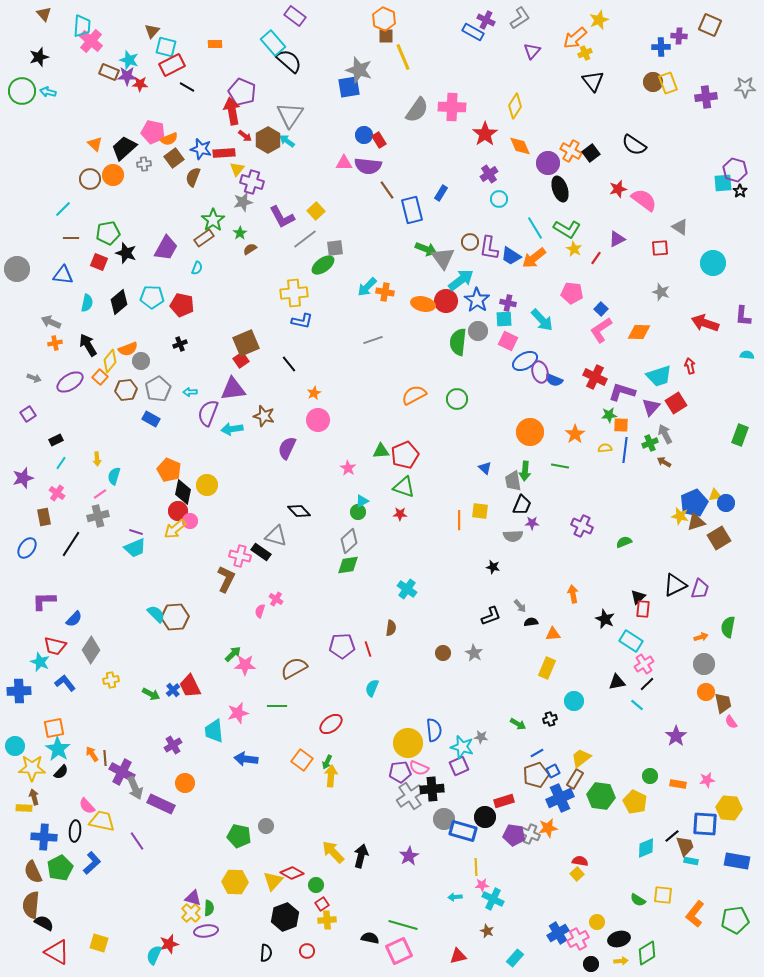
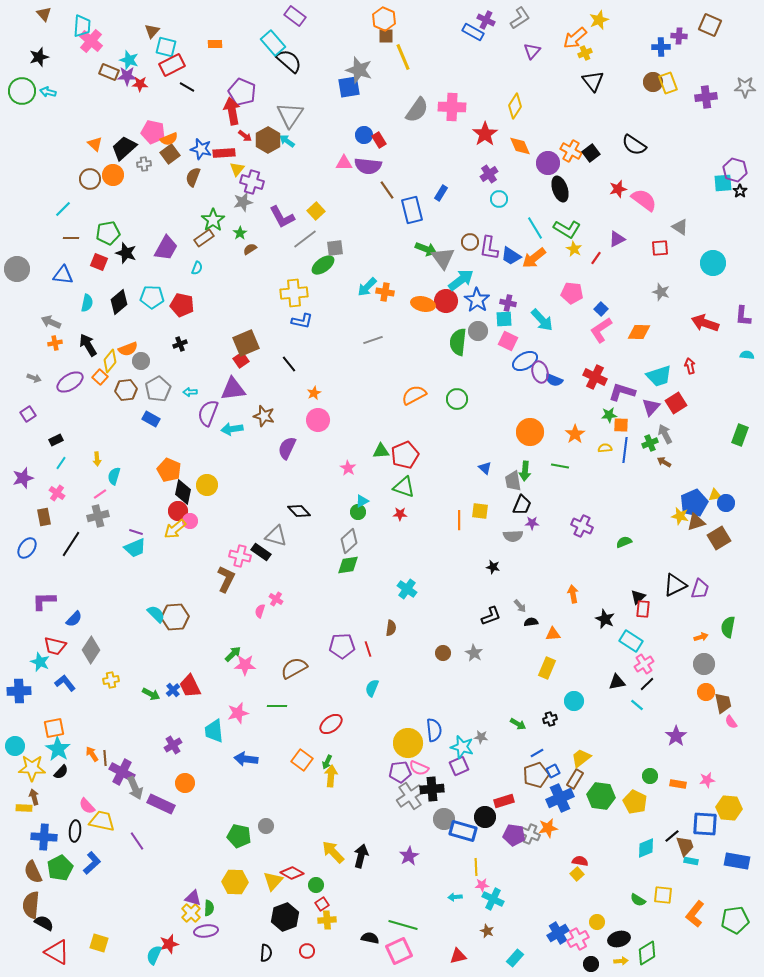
brown square at (174, 158): moved 4 px left, 4 px up
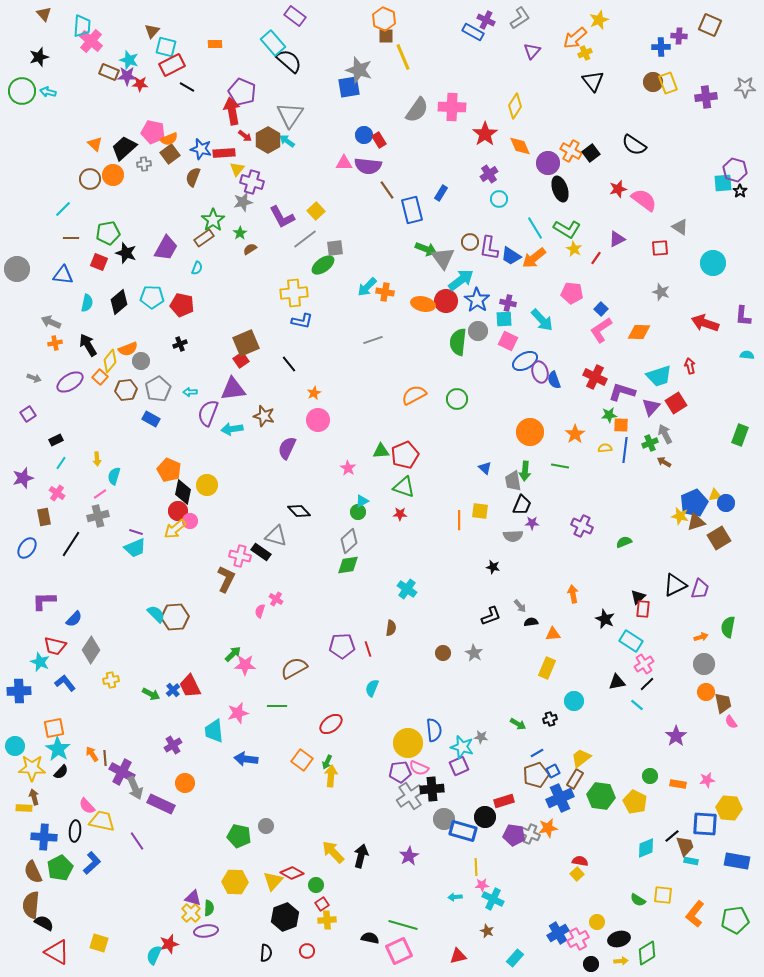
blue semicircle at (554, 380): rotated 48 degrees clockwise
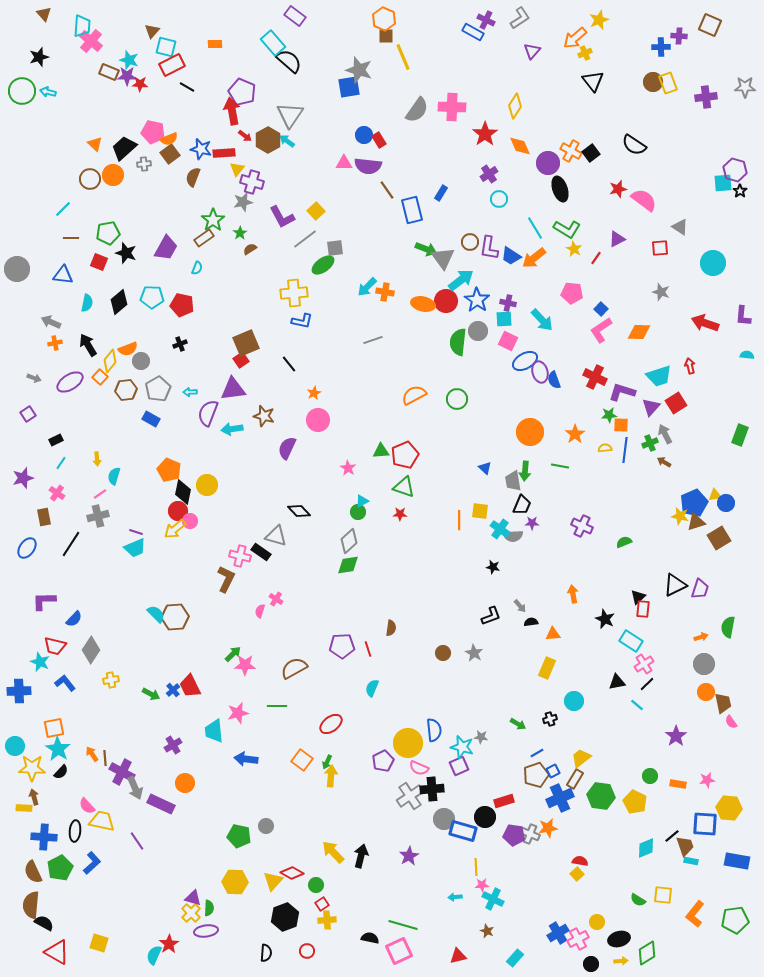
cyan cross at (407, 589): moved 93 px right, 60 px up
purple pentagon at (400, 772): moved 17 px left, 11 px up; rotated 20 degrees counterclockwise
red star at (169, 944): rotated 18 degrees counterclockwise
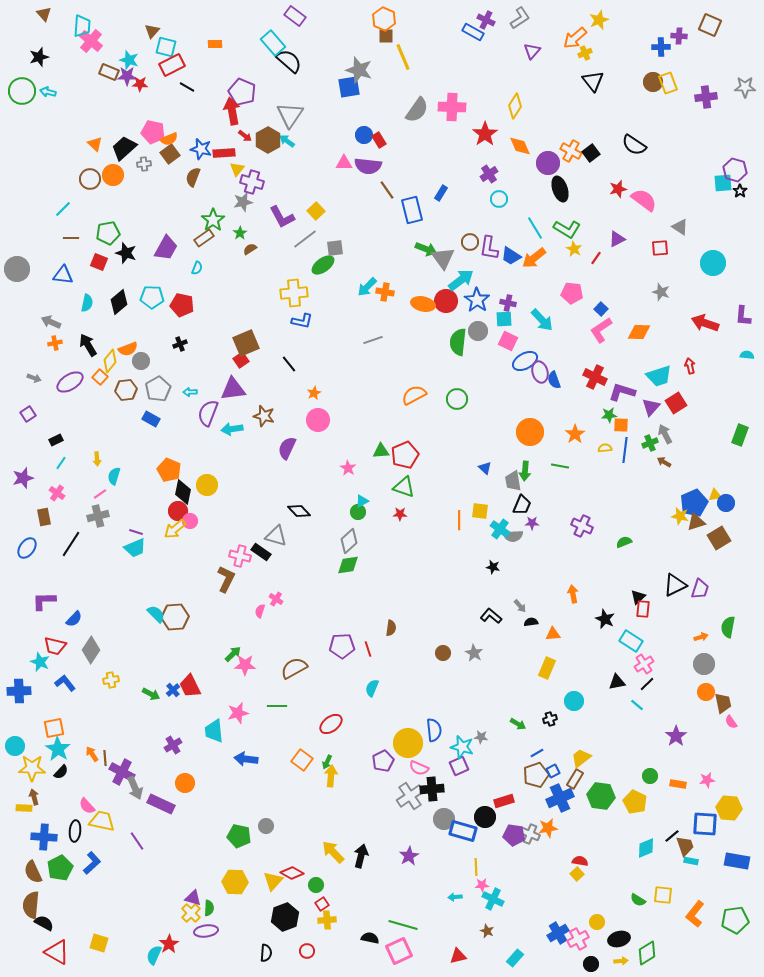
black L-shape at (491, 616): rotated 120 degrees counterclockwise
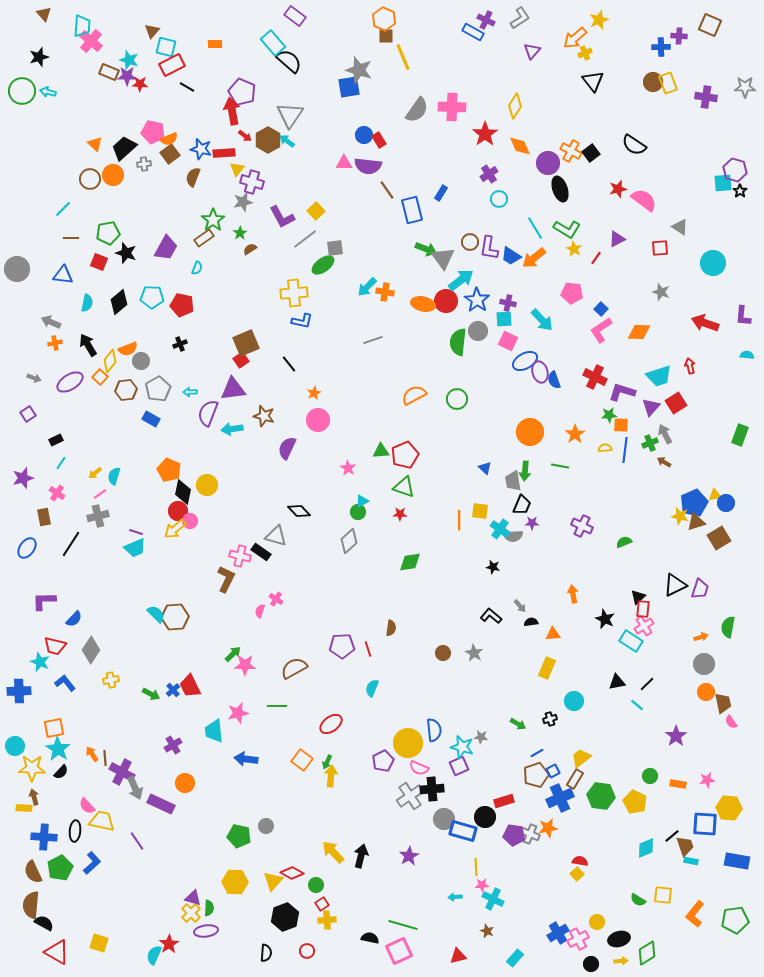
purple cross at (706, 97): rotated 15 degrees clockwise
yellow arrow at (97, 459): moved 2 px left, 14 px down; rotated 56 degrees clockwise
green diamond at (348, 565): moved 62 px right, 3 px up
pink cross at (644, 664): moved 38 px up
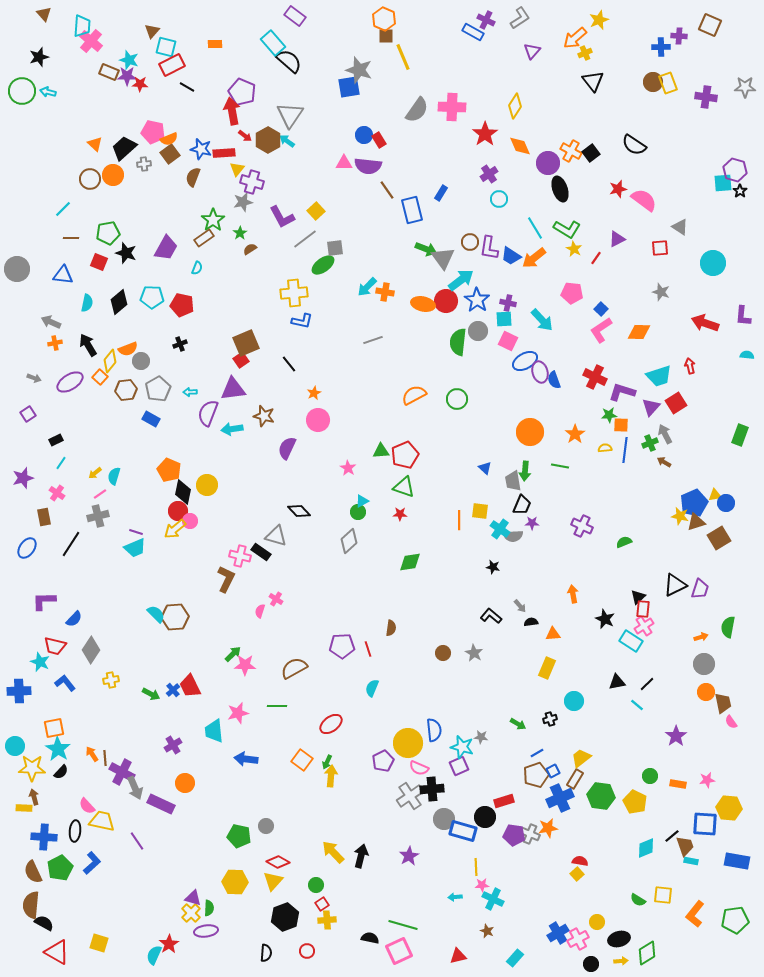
red diamond at (292, 873): moved 14 px left, 11 px up
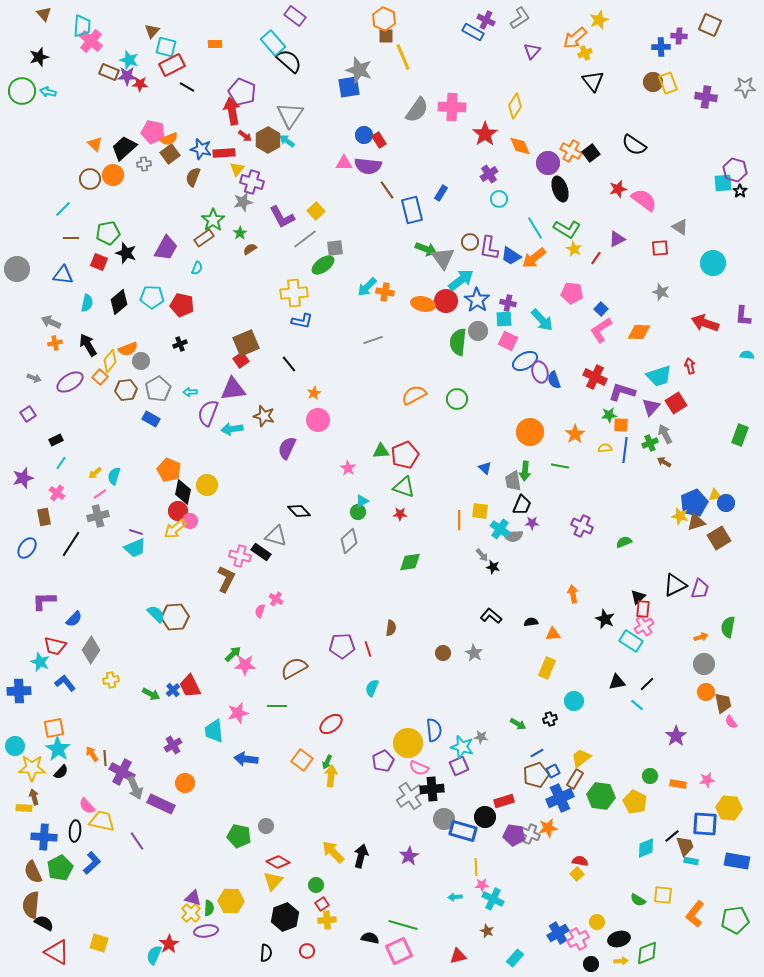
gray arrow at (520, 606): moved 38 px left, 51 px up
yellow hexagon at (235, 882): moved 4 px left, 19 px down
green diamond at (647, 953): rotated 10 degrees clockwise
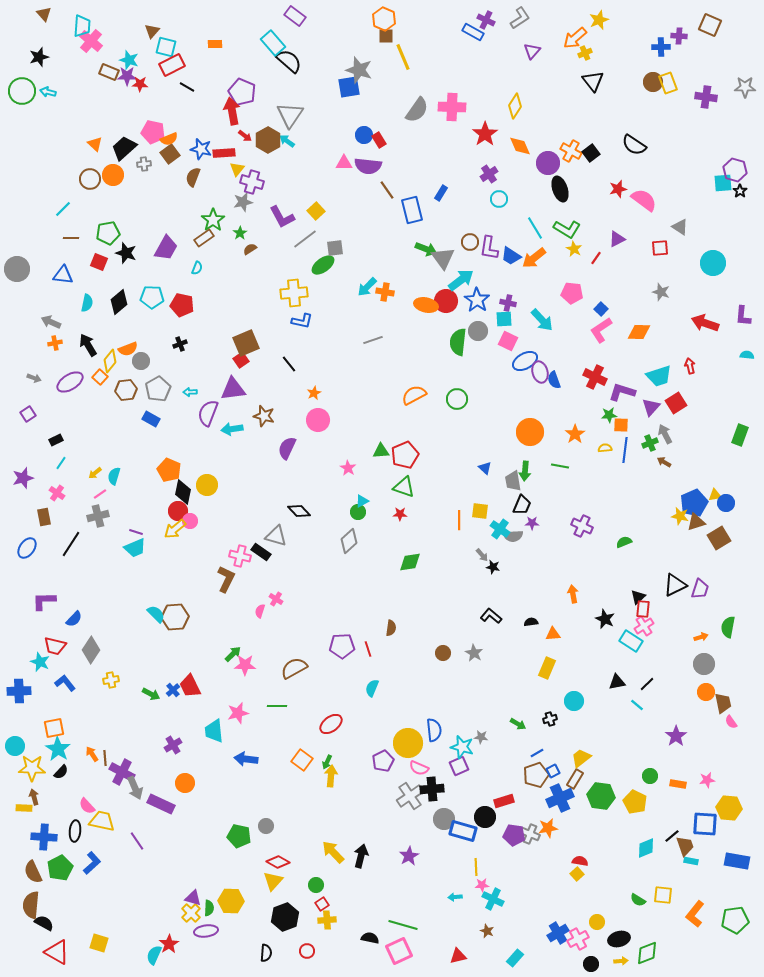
orange ellipse at (423, 304): moved 3 px right, 1 px down
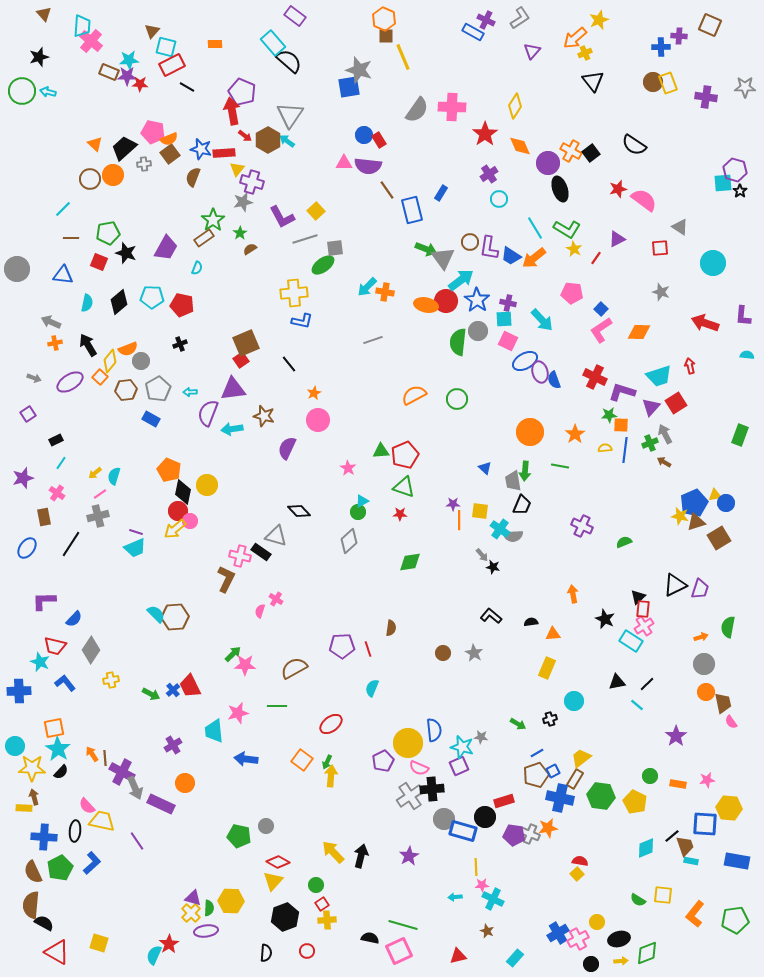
cyan star at (129, 60): rotated 24 degrees counterclockwise
gray line at (305, 239): rotated 20 degrees clockwise
purple star at (532, 523): moved 79 px left, 19 px up
blue cross at (560, 798): rotated 36 degrees clockwise
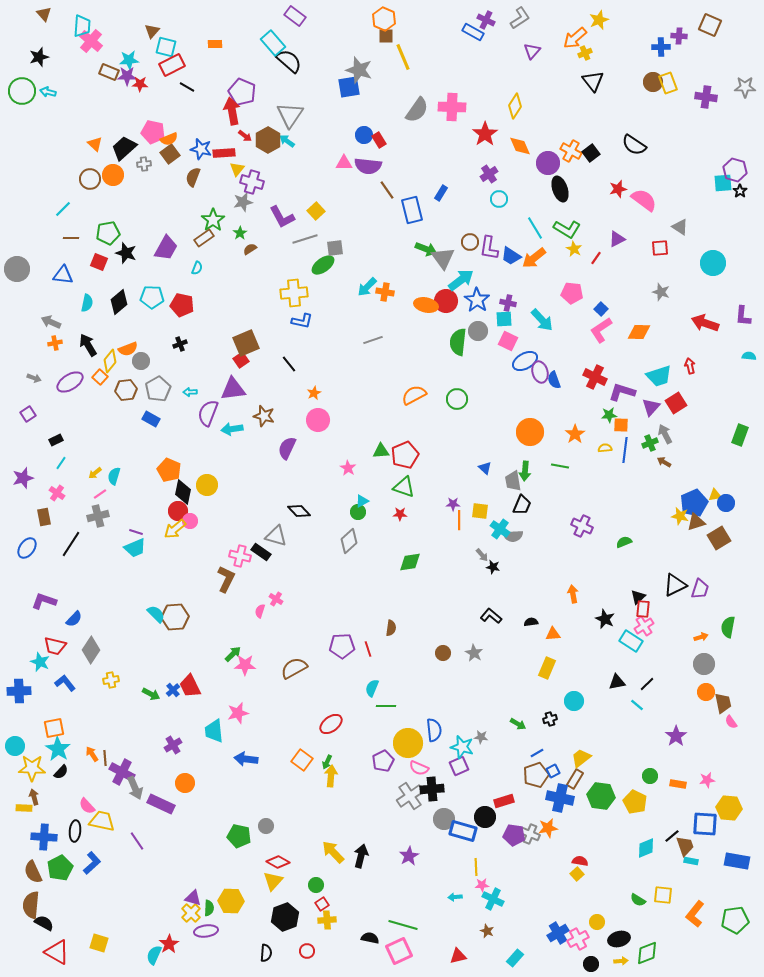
cyan semicircle at (747, 355): moved 2 px right, 1 px down
purple L-shape at (44, 601): rotated 20 degrees clockwise
green line at (277, 706): moved 109 px right
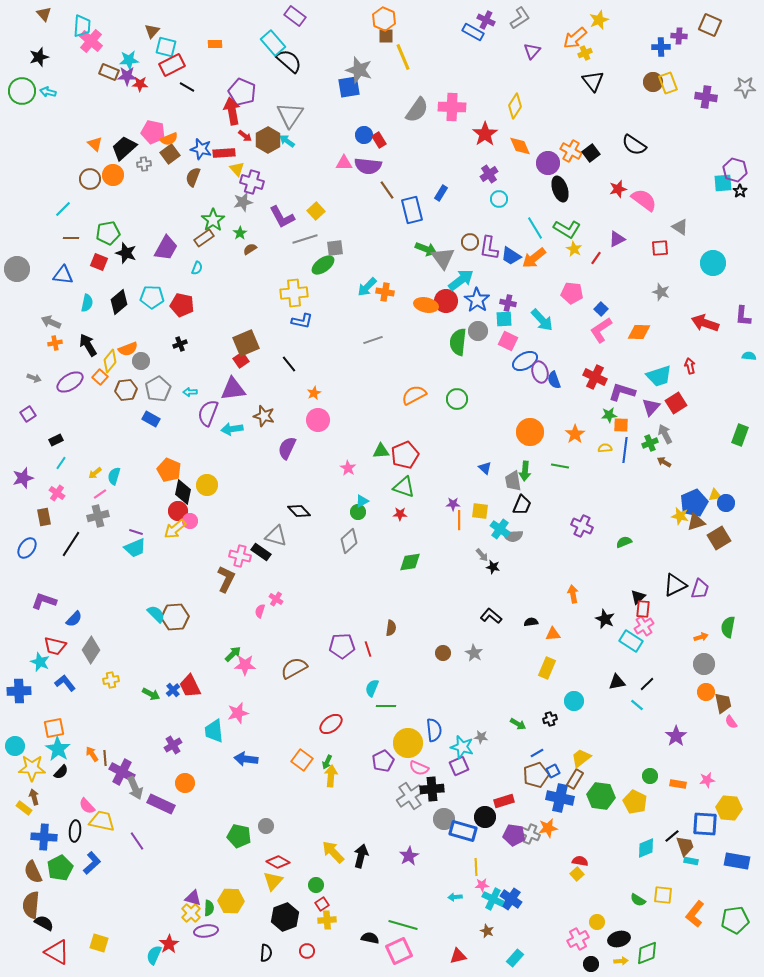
yellow triangle at (237, 169): rotated 21 degrees counterclockwise
yellow rectangle at (24, 808): rotated 35 degrees clockwise
blue cross at (558, 933): moved 47 px left, 34 px up; rotated 25 degrees counterclockwise
